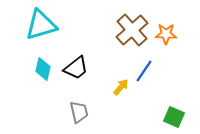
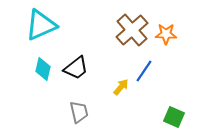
cyan triangle: rotated 8 degrees counterclockwise
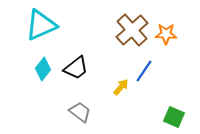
cyan diamond: rotated 25 degrees clockwise
gray trapezoid: moved 1 px right; rotated 40 degrees counterclockwise
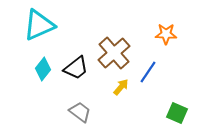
cyan triangle: moved 2 px left
brown cross: moved 18 px left, 23 px down
blue line: moved 4 px right, 1 px down
green square: moved 3 px right, 4 px up
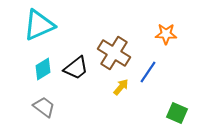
brown cross: rotated 16 degrees counterclockwise
cyan diamond: rotated 20 degrees clockwise
gray trapezoid: moved 36 px left, 5 px up
